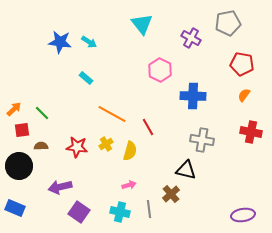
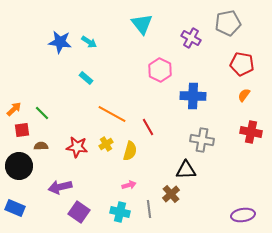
black triangle: rotated 15 degrees counterclockwise
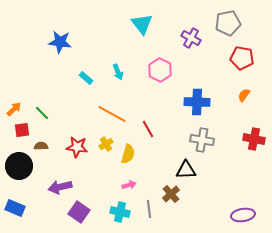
cyan arrow: moved 29 px right, 30 px down; rotated 35 degrees clockwise
red pentagon: moved 6 px up
blue cross: moved 4 px right, 6 px down
red line: moved 2 px down
red cross: moved 3 px right, 7 px down
yellow semicircle: moved 2 px left, 3 px down
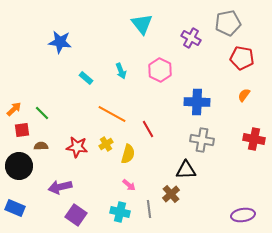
cyan arrow: moved 3 px right, 1 px up
pink arrow: rotated 56 degrees clockwise
purple square: moved 3 px left, 3 px down
